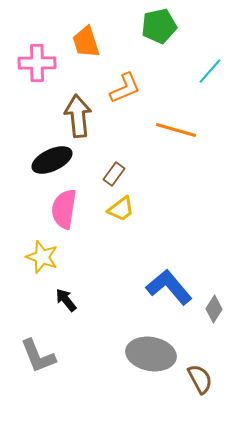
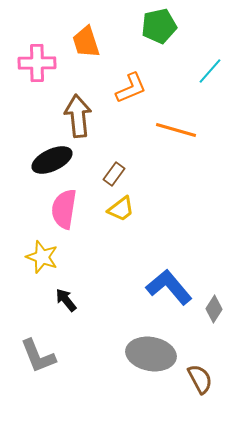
orange L-shape: moved 6 px right
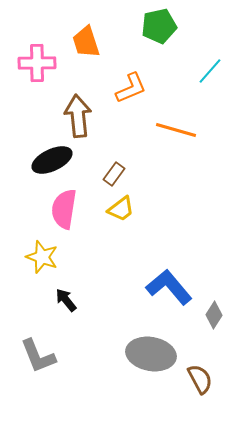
gray diamond: moved 6 px down
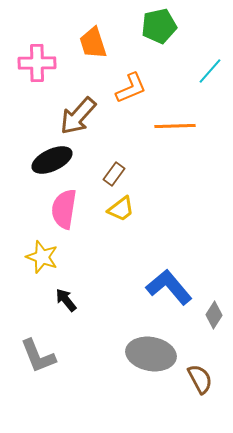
orange trapezoid: moved 7 px right, 1 px down
brown arrow: rotated 132 degrees counterclockwise
orange line: moved 1 px left, 4 px up; rotated 18 degrees counterclockwise
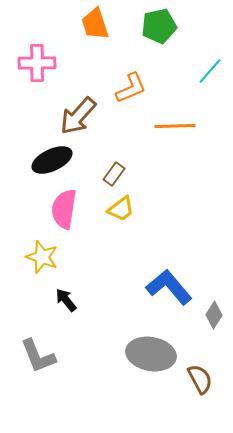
orange trapezoid: moved 2 px right, 19 px up
